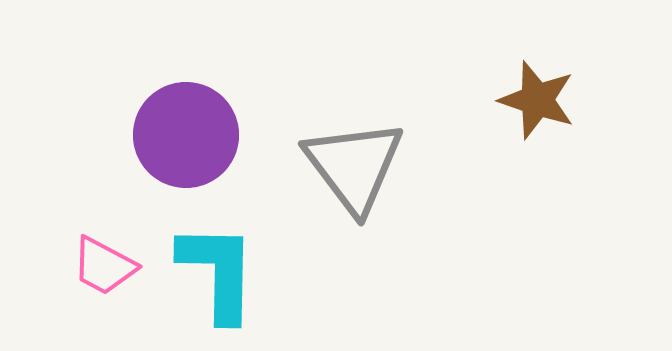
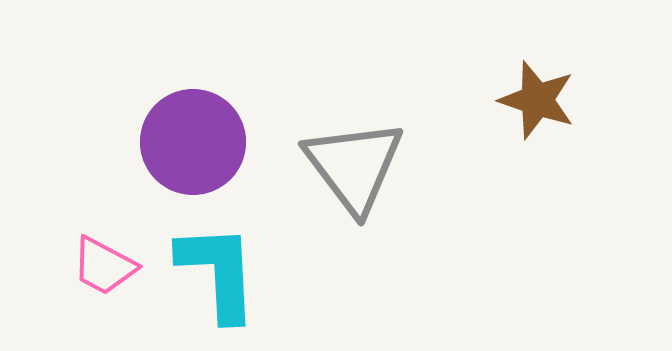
purple circle: moved 7 px right, 7 px down
cyan L-shape: rotated 4 degrees counterclockwise
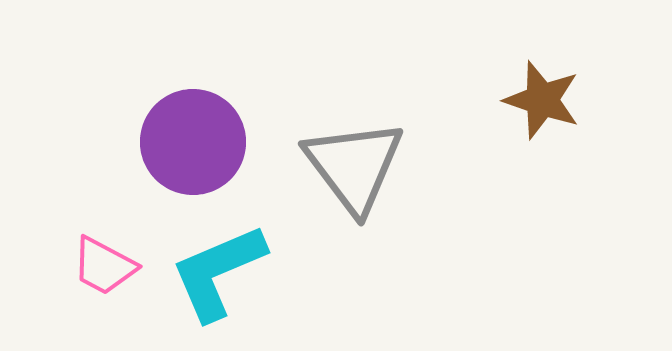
brown star: moved 5 px right
cyan L-shape: rotated 110 degrees counterclockwise
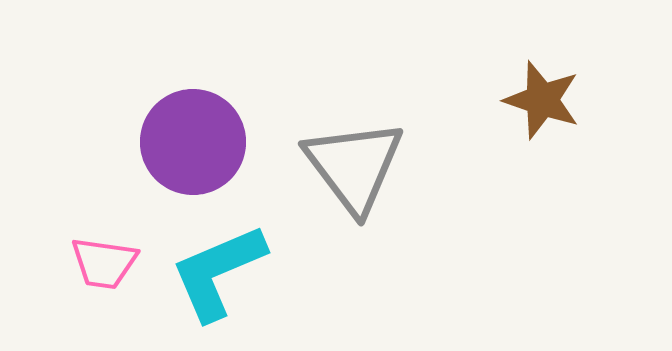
pink trapezoid: moved 3 px up; rotated 20 degrees counterclockwise
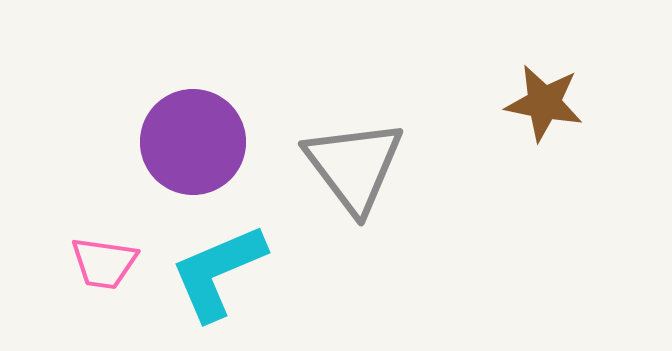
brown star: moved 2 px right, 3 px down; rotated 8 degrees counterclockwise
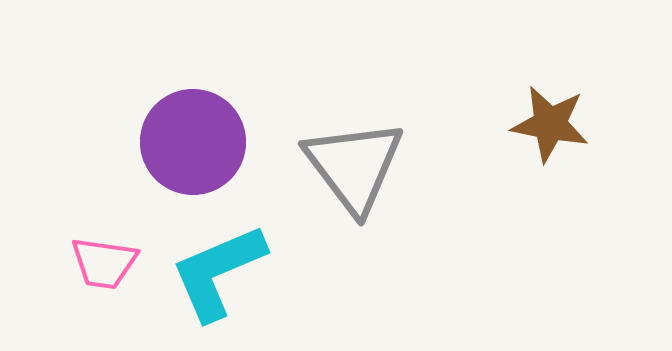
brown star: moved 6 px right, 21 px down
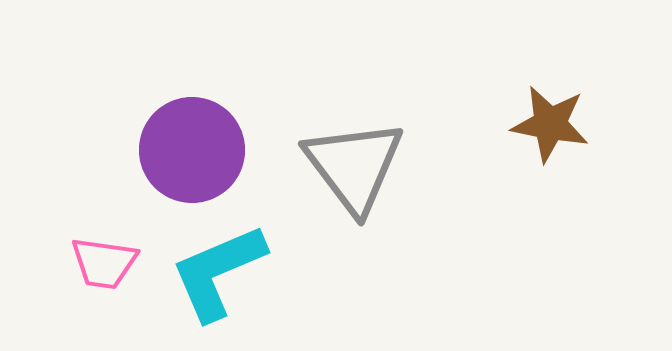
purple circle: moved 1 px left, 8 px down
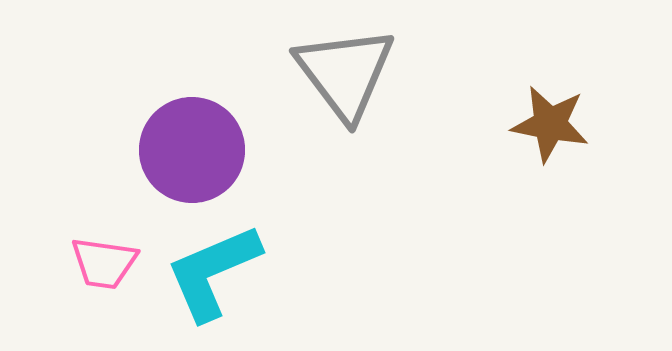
gray triangle: moved 9 px left, 93 px up
cyan L-shape: moved 5 px left
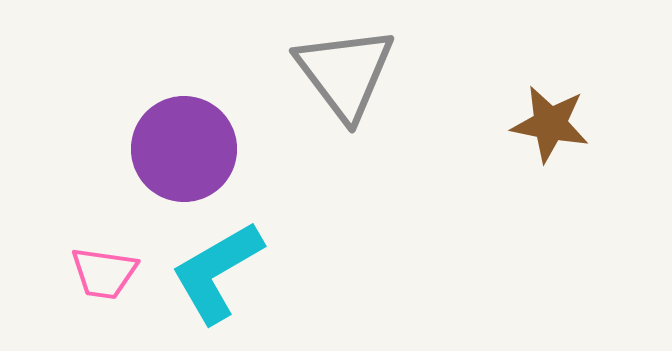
purple circle: moved 8 px left, 1 px up
pink trapezoid: moved 10 px down
cyan L-shape: moved 4 px right; rotated 7 degrees counterclockwise
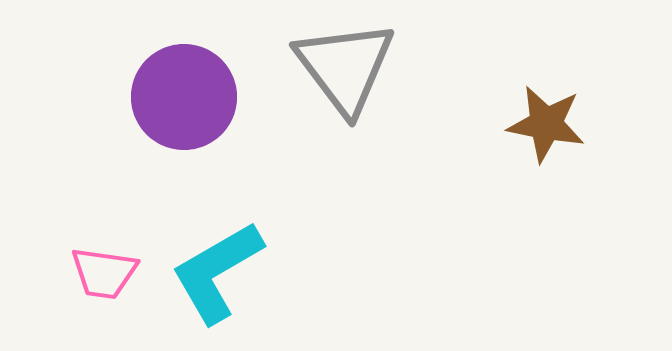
gray triangle: moved 6 px up
brown star: moved 4 px left
purple circle: moved 52 px up
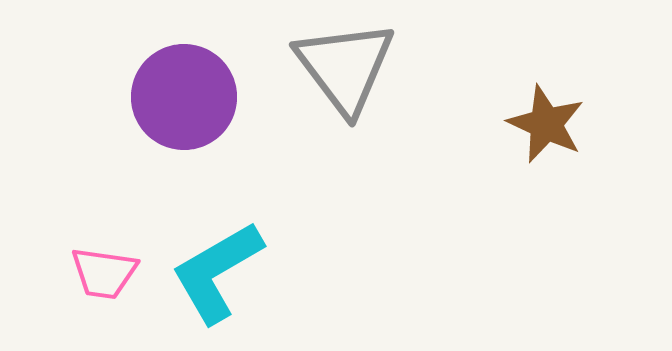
brown star: rotated 14 degrees clockwise
